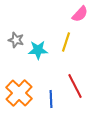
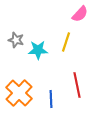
red line: moved 2 px right, 1 px up; rotated 15 degrees clockwise
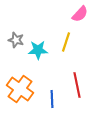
orange cross: moved 1 px right, 4 px up; rotated 8 degrees counterclockwise
blue line: moved 1 px right
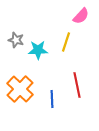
pink semicircle: moved 1 px right, 2 px down
orange cross: rotated 8 degrees clockwise
